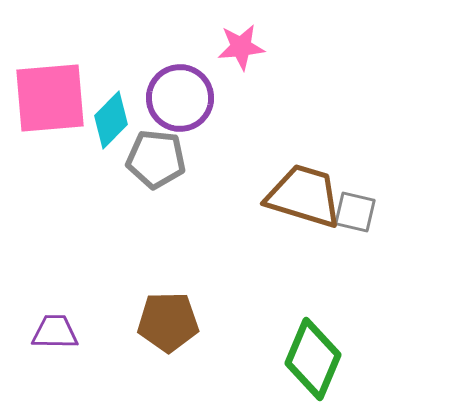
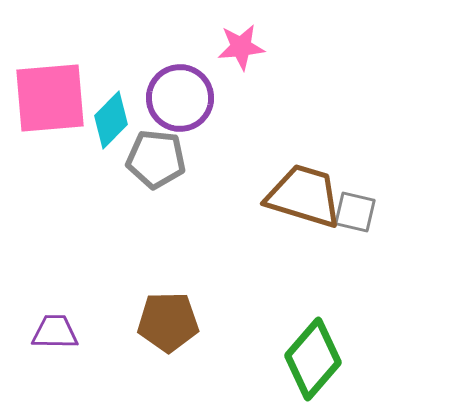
green diamond: rotated 18 degrees clockwise
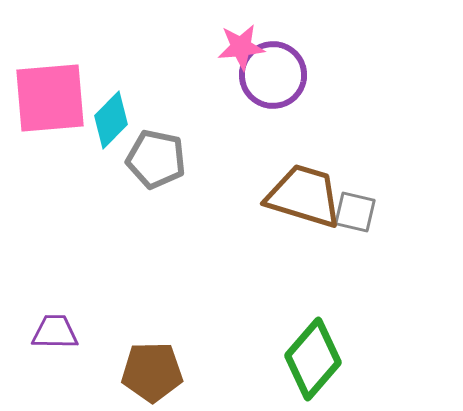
purple circle: moved 93 px right, 23 px up
gray pentagon: rotated 6 degrees clockwise
brown pentagon: moved 16 px left, 50 px down
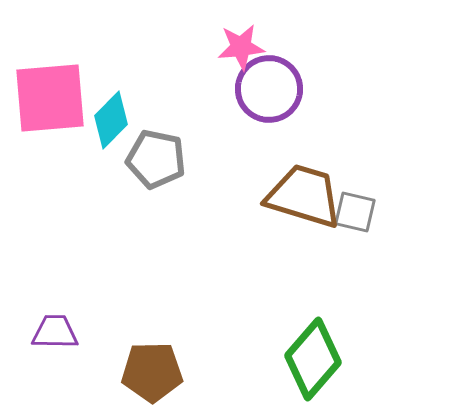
purple circle: moved 4 px left, 14 px down
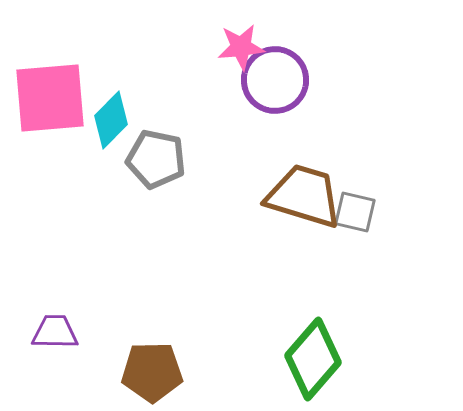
purple circle: moved 6 px right, 9 px up
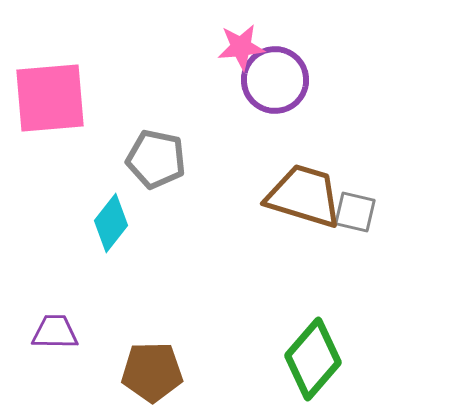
cyan diamond: moved 103 px down; rotated 6 degrees counterclockwise
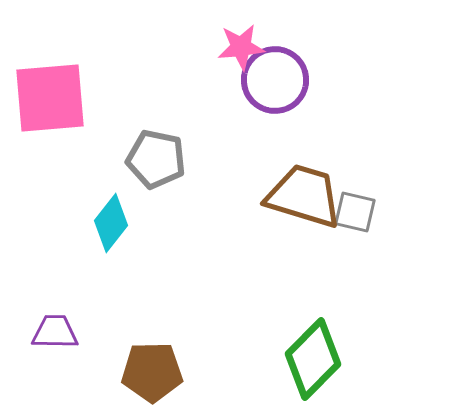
green diamond: rotated 4 degrees clockwise
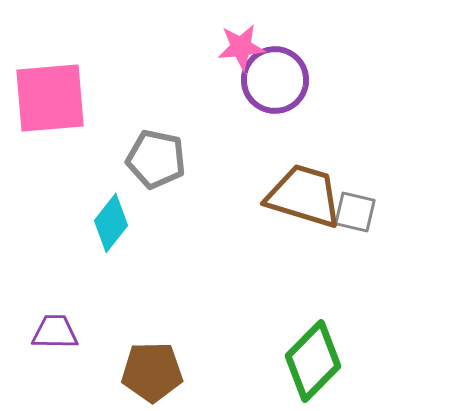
green diamond: moved 2 px down
